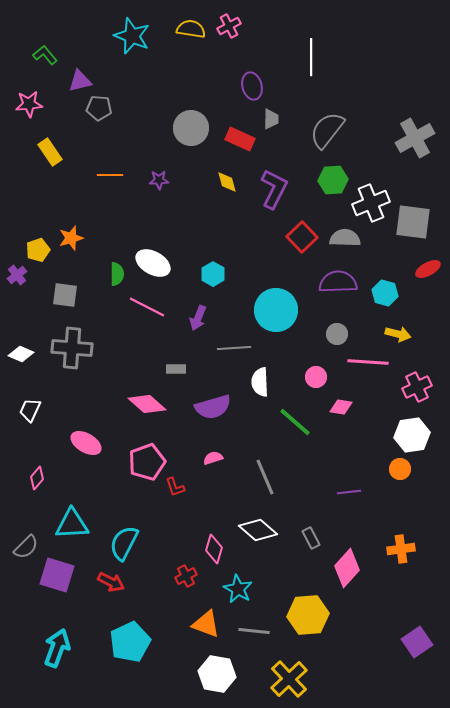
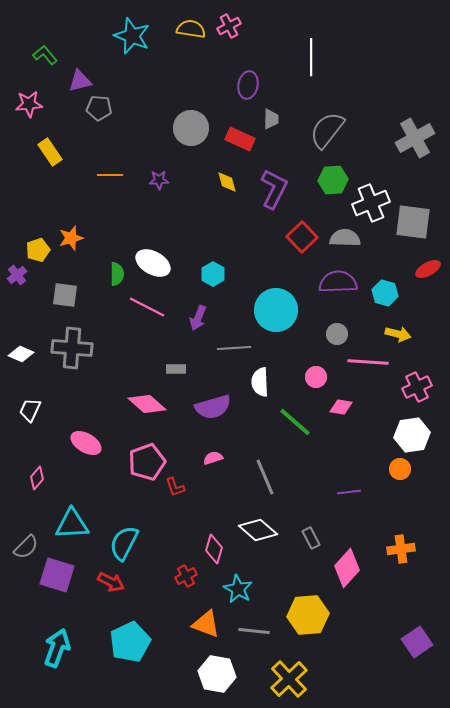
purple ellipse at (252, 86): moved 4 px left, 1 px up; rotated 24 degrees clockwise
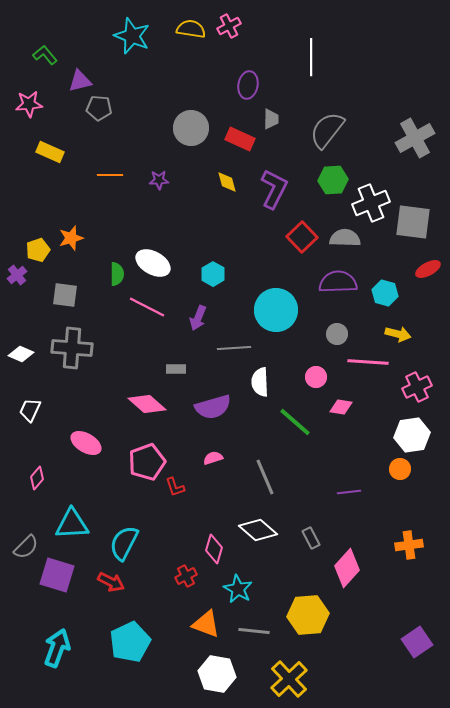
yellow rectangle at (50, 152): rotated 32 degrees counterclockwise
orange cross at (401, 549): moved 8 px right, 4 px up
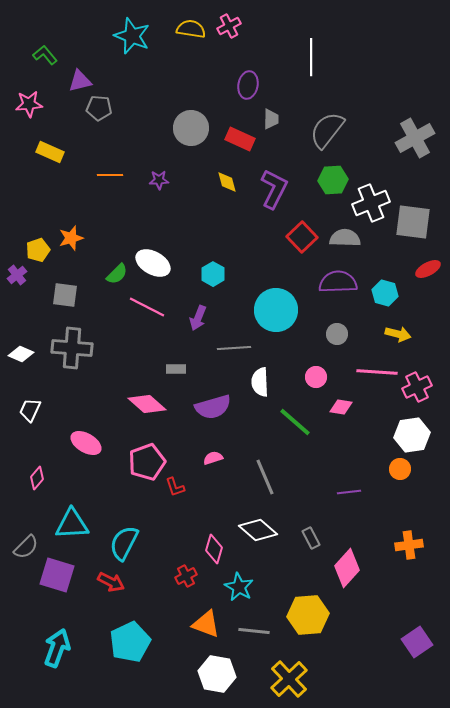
green semicircle at (117, 274): rotated 45 degrees clockwise
pink line at (368, 362): moved 9 px right, 10 px down
cyan star at (238, 589): moved 1 px right, 2 px up
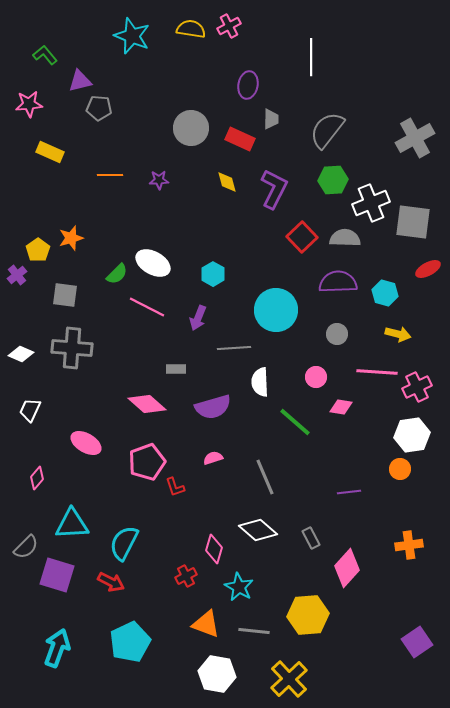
yellow pentagon at (38, 250): rotated 15 degrees counterclockwise
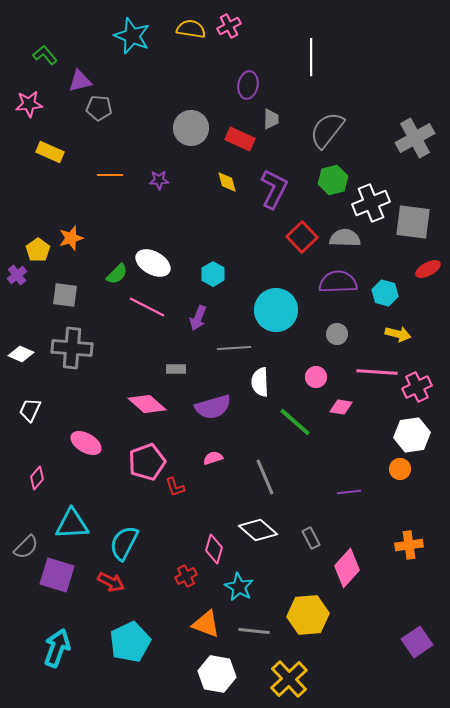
green hexagon at (333, 180): rotated 12 degrees counterclockwise
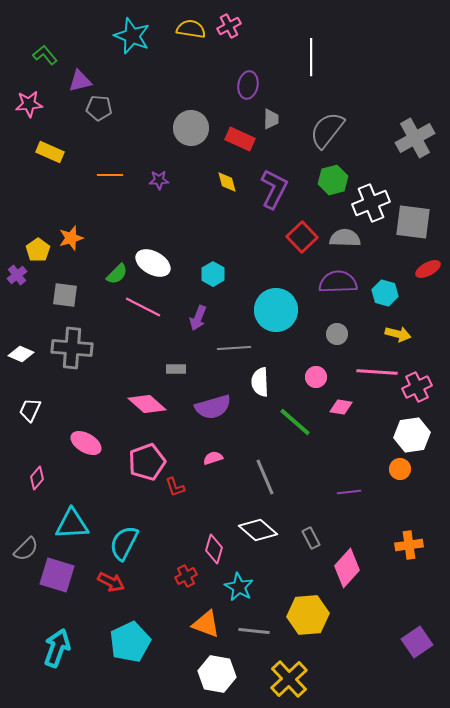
pink line at (147, 307): moved 4 px left
gray semicircle at (26, 547): moved 2 px down
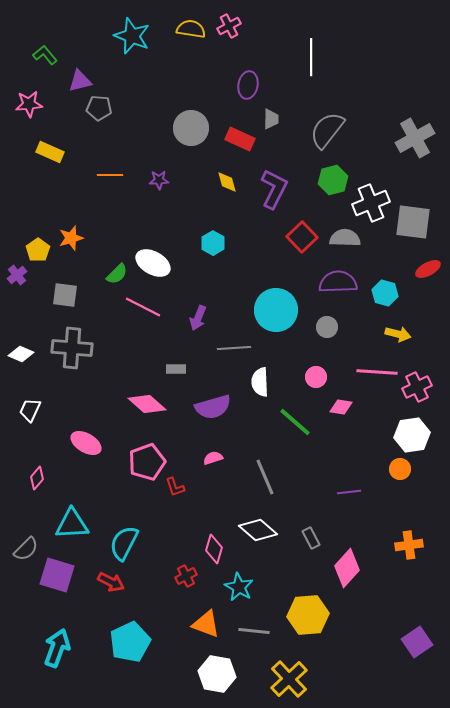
cyan hexagon at (213, 274): moved 31 px up
gray circle at (337, 334): moved 10 px left, 7 px up
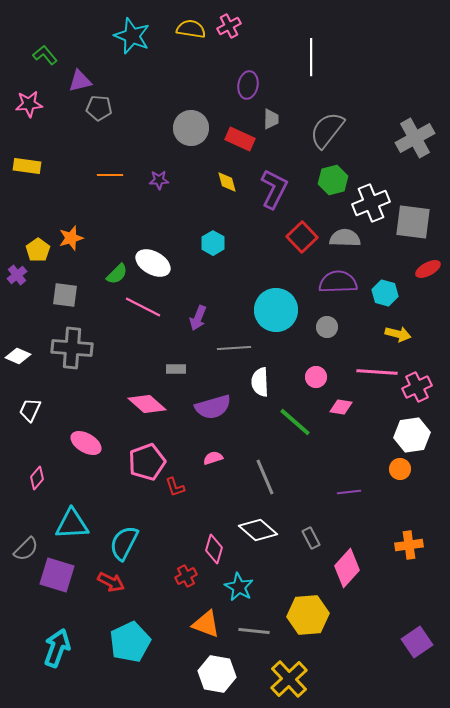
yellow rectangle at (50, 152): moved 23 px left, 14 px down; rotated 16 degrees counterclockwise
white diamond at (21, 354): moved 3 px left, 2 px down
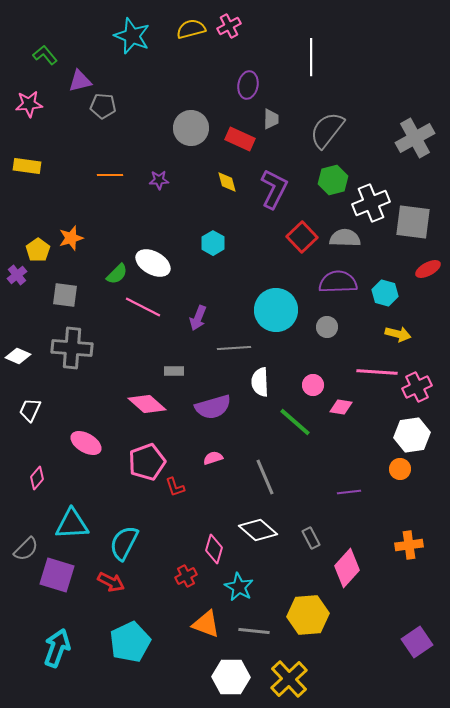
yellow semicircle at (191, 29): rotated 24 degrees counterclockwise
gray pentagon at (99, 108): moved 4 px right, 2 px up
gray rectangle at (176, 369): moved 2 px left, 2 px down
pink circle at (316, 377): moved 3 px left, 8 px down
white hexagon at (217, 674): moved 14 px right, 3 px down; rotated 9 degrees counterclockwise
